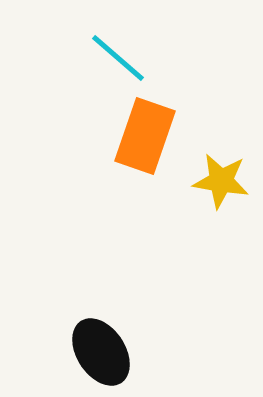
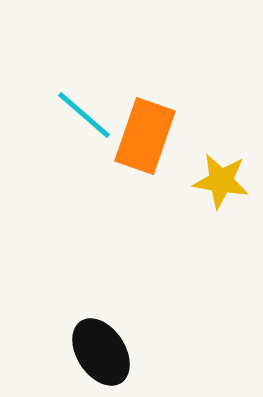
cyan line: moved 34 px left, 57 px down
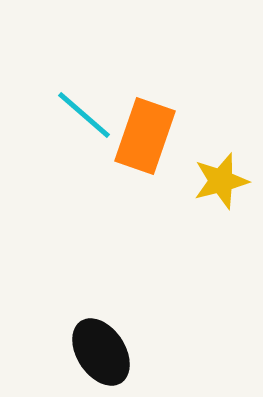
yellow star: rotated 24 degrees counterclockwise
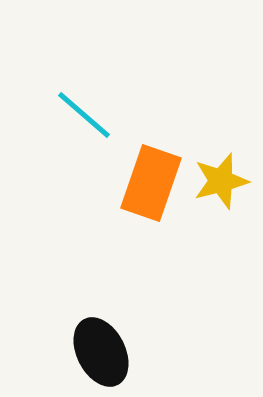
orange rectangle: moved 6 px right, 47 px down
black ellipse: rotated 6 degrees clockwise
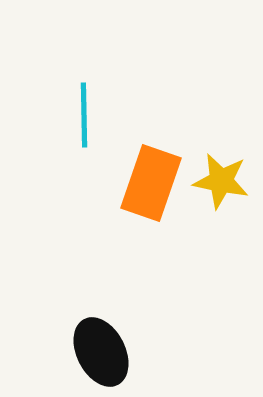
cyan line: rotated 48 degrees clockwise
yellow star: rotated 26 degrees clockwise
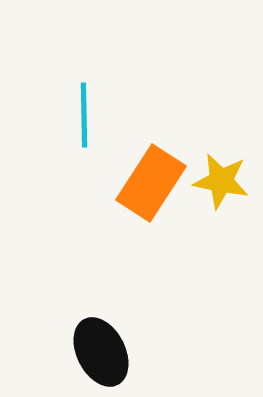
orange rectangle: rotated 14 degrees clockwise
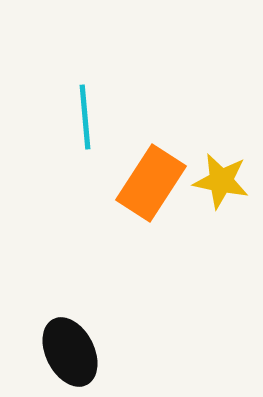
cyan line: moved 1 px right, 2 px down; rotated 4 degrees counterclockwise
black ellipse: moved 31 px left
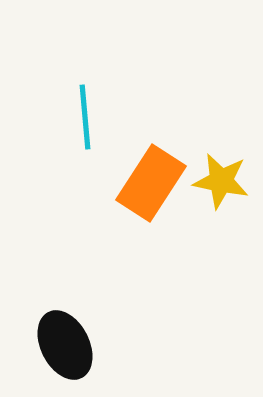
black ellipse: moved 5 px left, 7 px up
